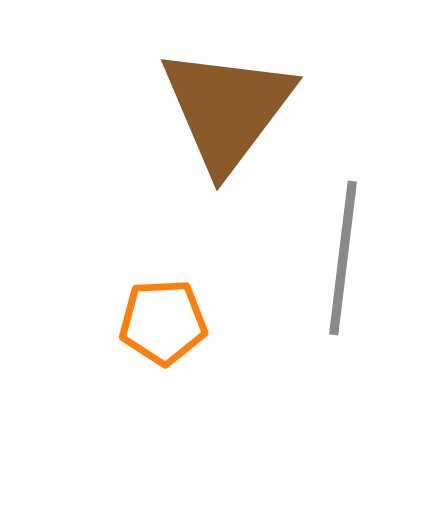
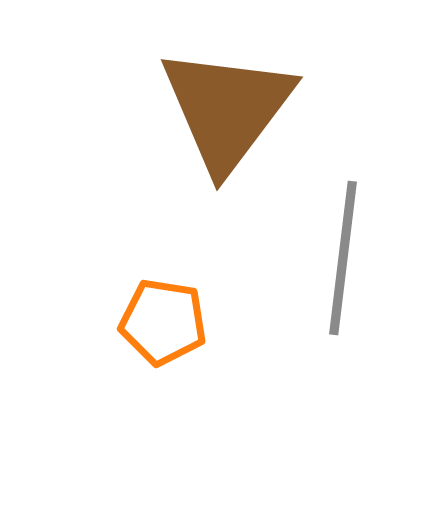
orange pentagon: rotated 12 degrees clockwise
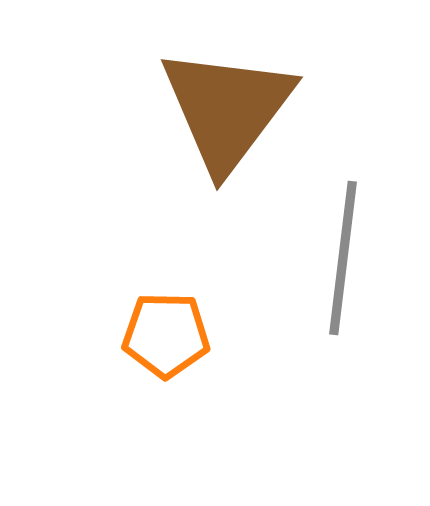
orange pentagon: moved 3 px right, 13 px down; rotated 8 degrees counterclockwise
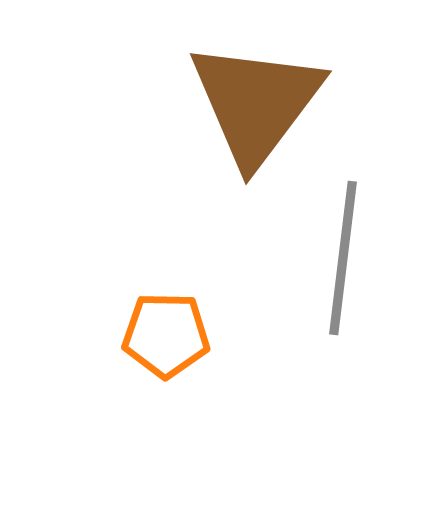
brown triangle: moved 29 px right, 6 px up
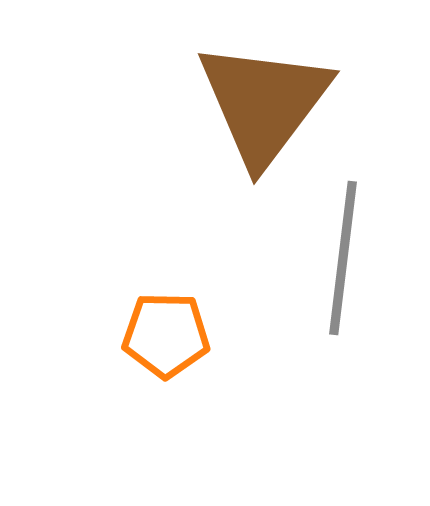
brown triangle: moved 8 px right
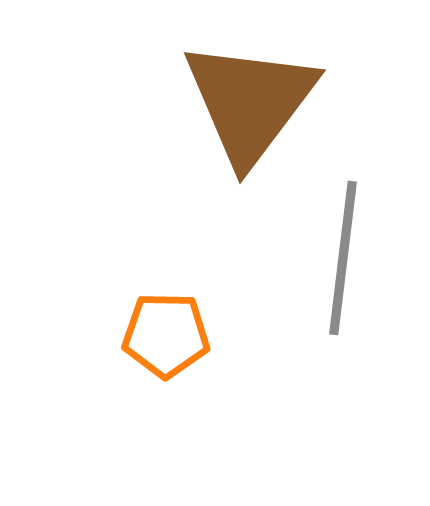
brown triangle: moved 14 px left, 1 px up
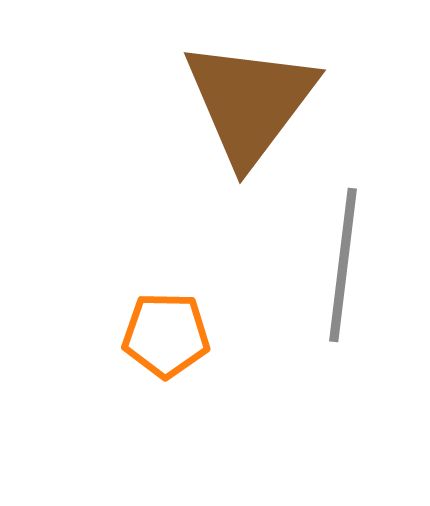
gray line: moved 7 px down
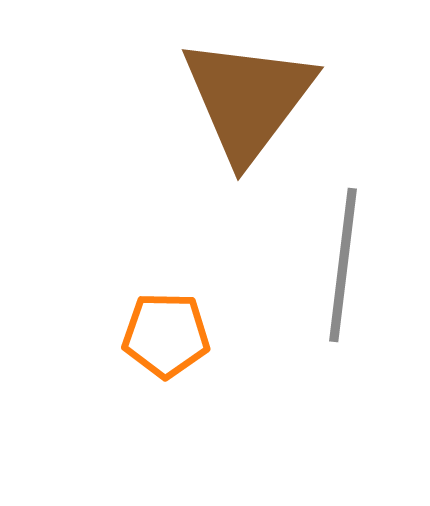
brown triangle: moved 2 px left, 3 px up
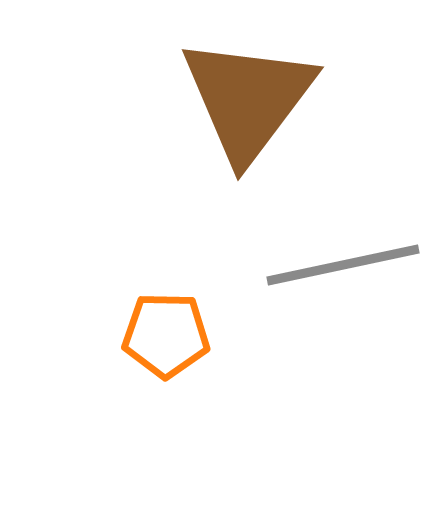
gray line: rotated 71 degrees clockwise
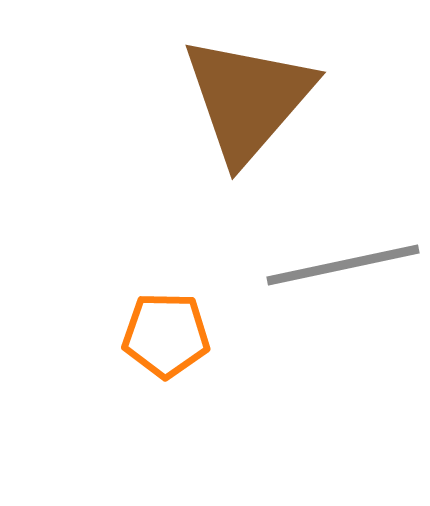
brown triangle: rotated 4 degrees clockwise
